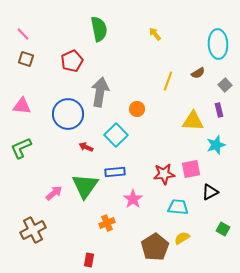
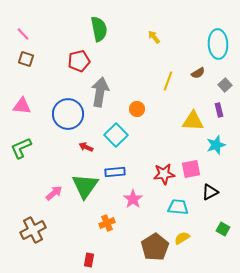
yellow arrow: moved 1 px left, 3 px down
red pentagon: moved 7 px right; rotated 10 degrees clockwise
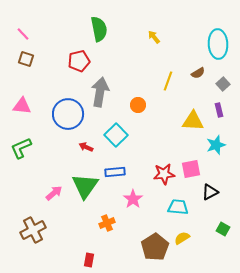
gray square: moved 2 px left, 1 px up
orange circle: moved 1 px right, 4 px up
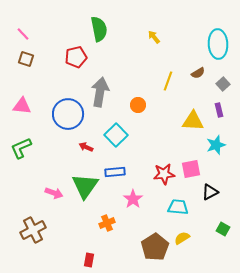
red pentagon: moved 3 px left, 4 px up
pink arrow: rotated 60 degrees clockwise
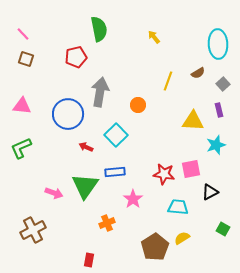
red star: rotated 15 degrees clockwise
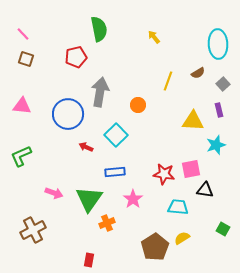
green L-shape: moved 8 px down
green triangle: moved 4 px right, 13 px down
black triangle: moved 5 px left, 2 px up; rotated 36 degrees clockwise
